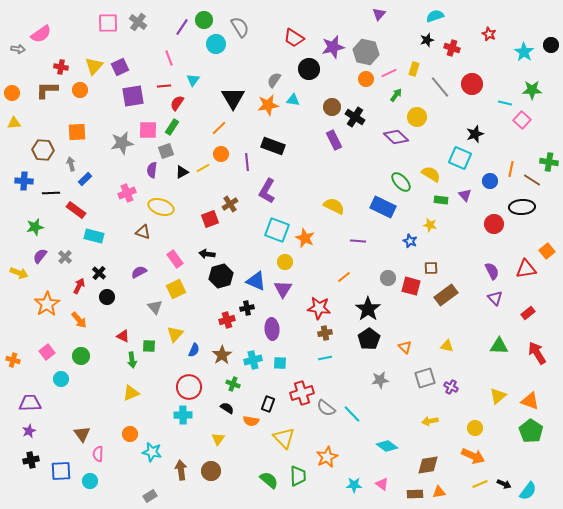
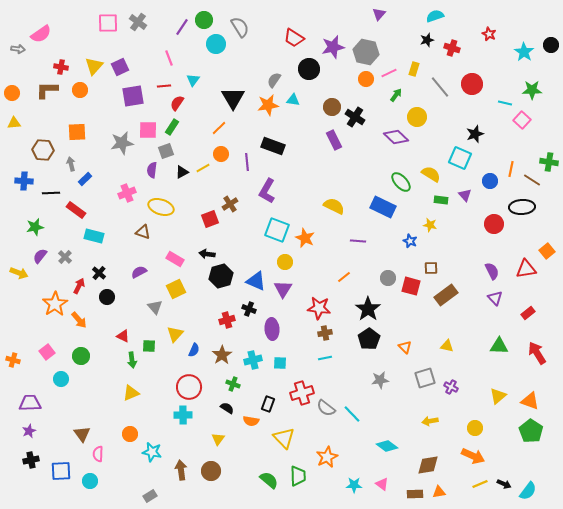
pink rectangle at (175, 259): rotated 24 degrees counterclockwise
orange star at (47, 304): moved 8 px right
black cross at (247, 308): moved 2 px right, 1 px down; rotated 32 degrees clockwise
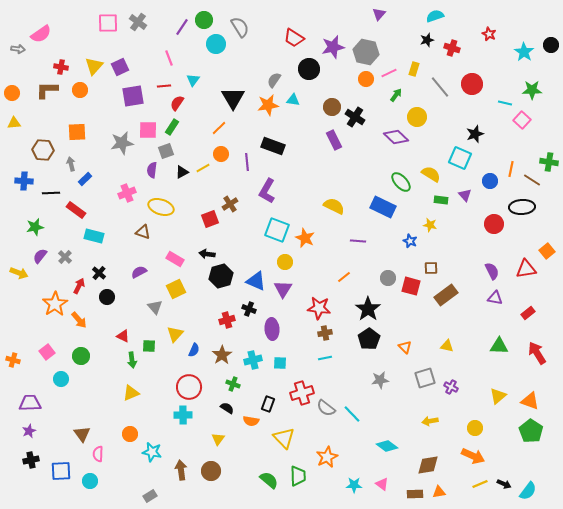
purple triangle at (495, 298): rotated 35 degrees counterclockwise
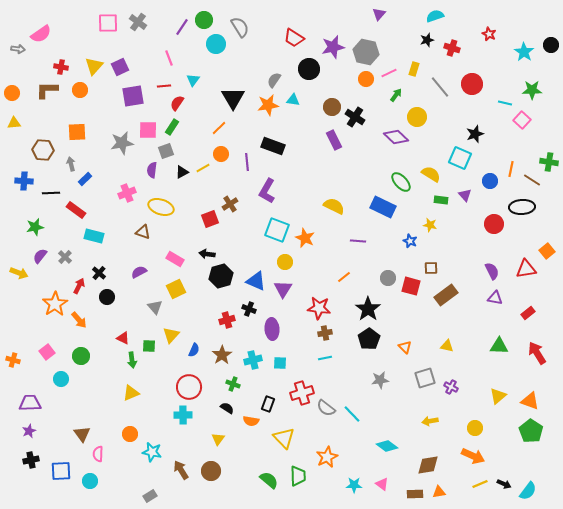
yellow triangle at (175, 334): moved 4 px left, 1 px down
red triangle at (123, 336): moved 2 px down
brown arrow at (181, 470): rotated 24 degrees counterclockwise
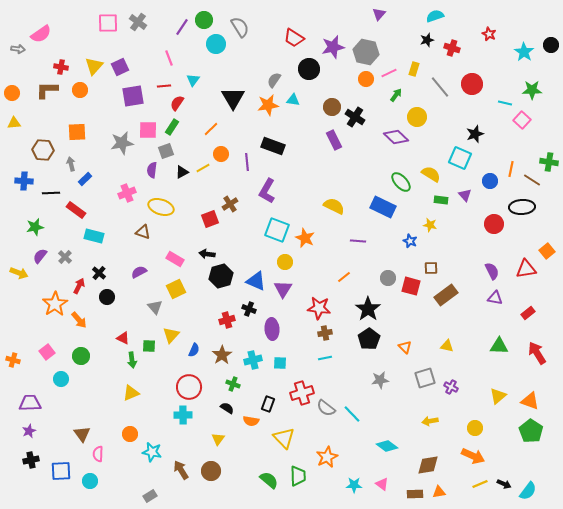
orange line at (219, 128): moved 8 px left, 1 px down
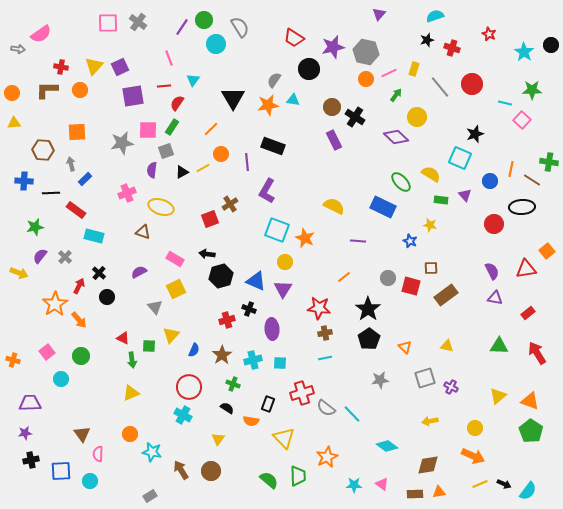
cyan cross at (183, 415): rotated 30 degrees clockwise
purple star at (29, 431): moved 4 px left, 2 px down; rotated 16 degrees clockwise
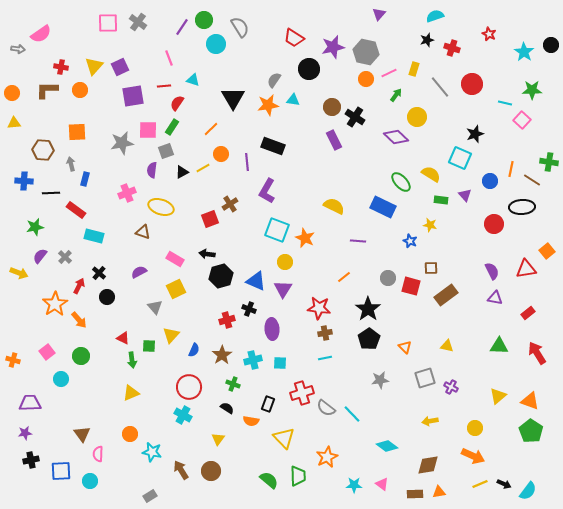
cyan triangle at (193, 80): rotated 48 degrees counterclockwise
blue rectangle at (85, 179): rotated 32 degrees counterclockwise
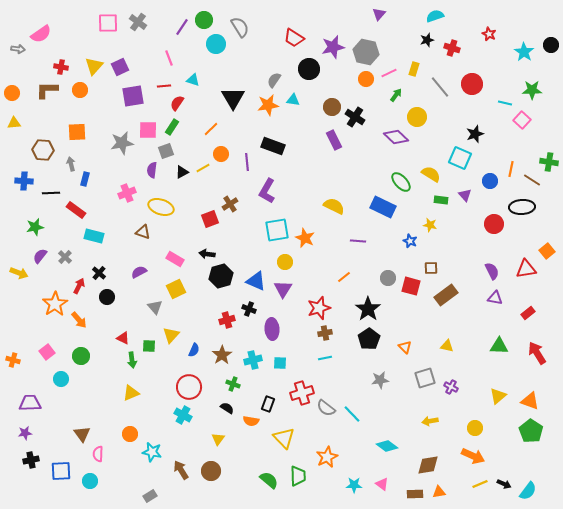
cyan square at (277, 230): rotated 30 degrees counterclockwise
red star at (319, 308): rotated 25 degrees counterclockwise
